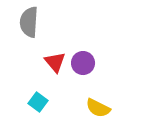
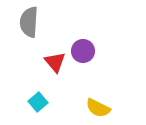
purple circle: moved 12 px up
cyan square: rotated 12 degrees clockwise
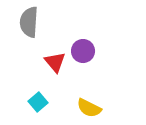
yellow semicircle: moved 9 px left
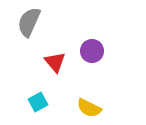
gray semicircle: rotated 20 degrees clockwise
purple circle: moved 9 px right
cyan square: rotated 12 degrees clockwise
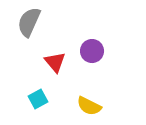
cyan square: moved 3 px up
yellow semicircle: moved 2 px up
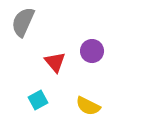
gray semicircle: moved 6 px left
cyan square: moved 1 px down
yellow semicircle: moved 1 px left
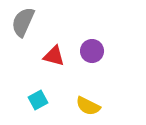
red triangle: moved 1 px left, 6 px up; rotated 35 degrees counterclockwise
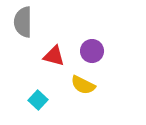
gray semicircle: rotated 24 degrees counterclockwise
cyan square: rotated 18 degrees counterclockwise
yellow semicircle: moved 5 px left, 21 px up
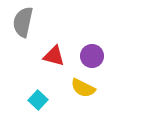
gray semicircle: rotated 12 degrees clockwise
purple circle: moved 5 px down
yellow semicircle: moved 3 px down
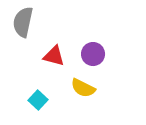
purple circle: moved 1 px right, 2 px up
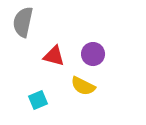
yellow semicircle: moved 2 px up
cyan square: rotated 24 degrees clockwise
